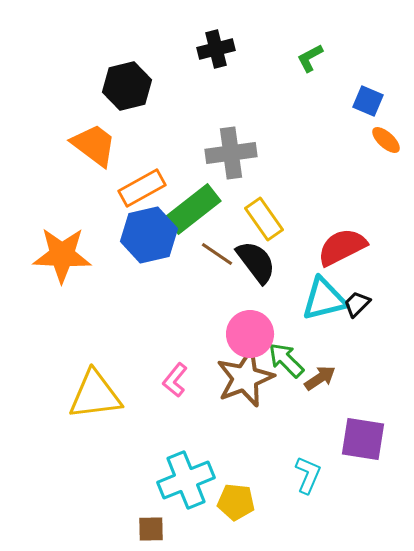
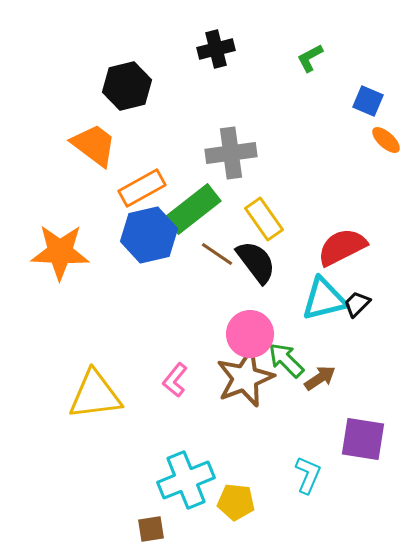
orange star: moved 2 px left, 3 px up
brown square: rotated 8 degrees counterclockwise
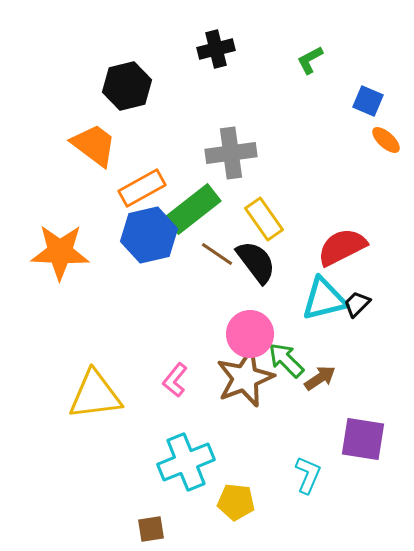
green L-shape: moved 2 px down
cyan cross: moved 18 px up
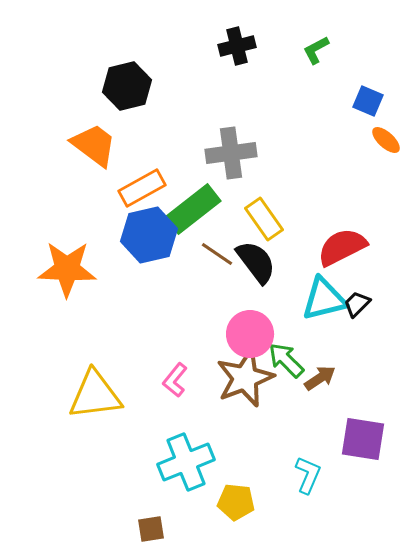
black cross: moved 21 px right, 3 px up
green L-shape: moved 6 px right, 10 px up
orange star: moved 7 px right, 17 px down
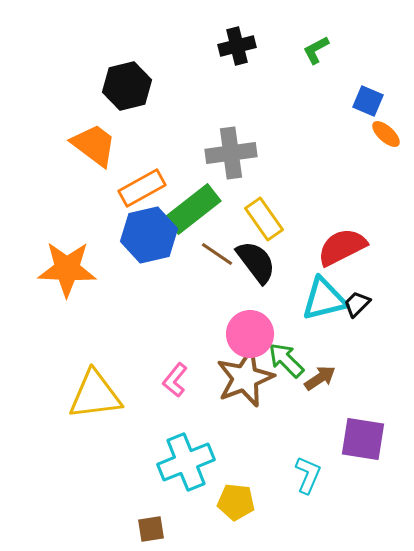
orange ellipse: moved 6 px up
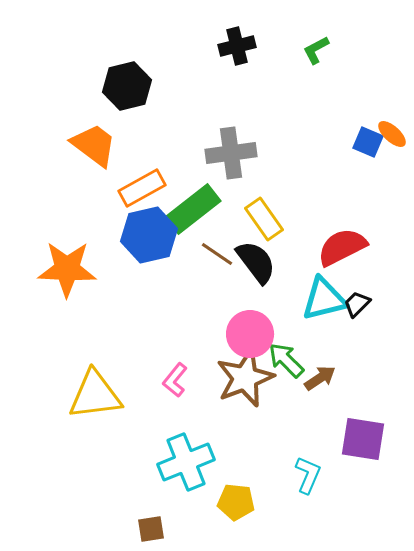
blue square: moved 41 px down
orange ellipse: moved 6 px right
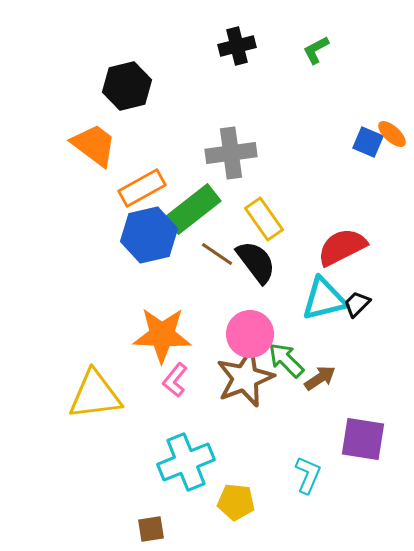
orange star: moved 95 px right, 66 px down
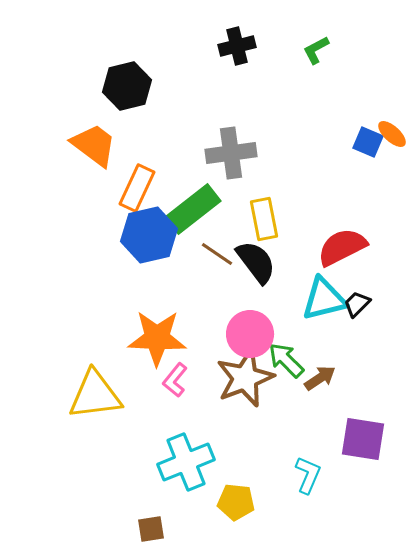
orange rectangle: moved 5 px left; rotated 36 degrees counterclockwise
yellow rectangle: rotated 24 degrees clockwise
orange star: moved 5 px left, 3 px down
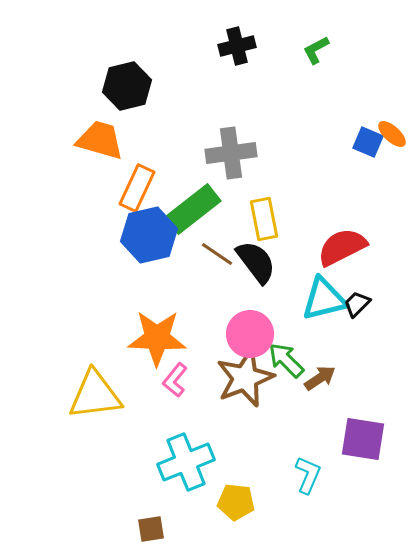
orange trapezoid: moved 6 px right, 5 px up; rotated 21 degrees counterclockwise
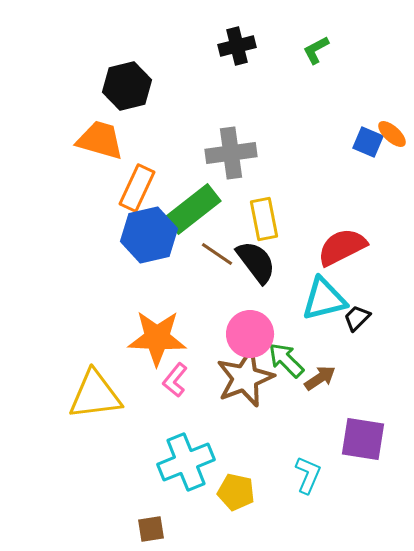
black trapezoid: moved 14 px down
yellow pentagon: moved 10 px up; rotated 6 degrees clockwise
